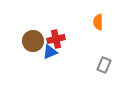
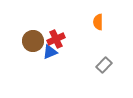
red cross: rotated 12 degrees counterclockwise
gray rectangle: rotated 21 degrees clockwise
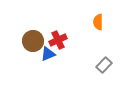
red cross: moved 2 px right, 1 px down
blue triangle: moved 2 px left, 2 px down
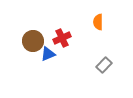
red cross: moved 4 px right, 2 px up
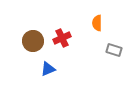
orange semicircle: moved 1 px left, 1 px down
blue triangle: moved 15 px down
gray rectangle: moved 10 px right, 15 px up; rotated 63 degrees clockwise
